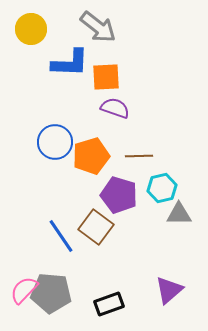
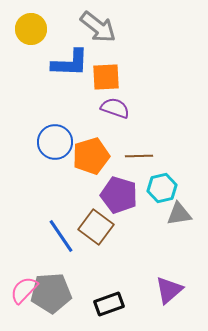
gray triangle: rotated 8 degrees counterclockwise
gray pentagon: rotated 9 degrees counterclockwise
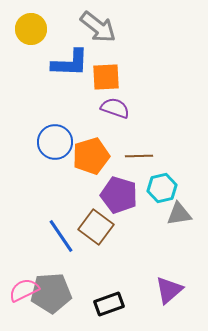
pink semicircle: rotated 20 degrees clockwise
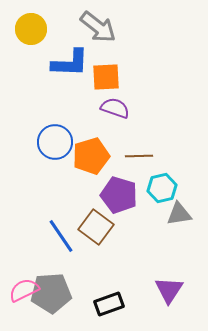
purple triangle: rotated 16 degrees counterclockwise
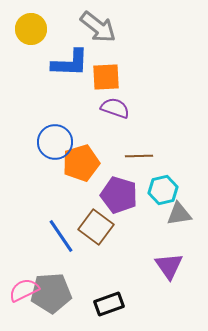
orange pentagon: moved 10 px left, 7 px down
cyan hexagon: moved 1 px right, 2 px down
purple triangle: moved 24 px up; rotated 8 degrees counterclockwise
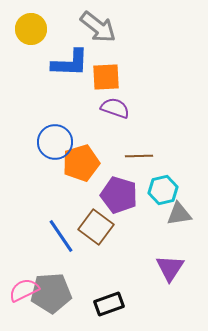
purple triangle: moved 1 px right, 2 px down; rotated 8 degrees clockwise
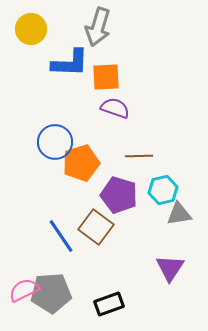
gray arrow: rotated 69 degrees clockwise
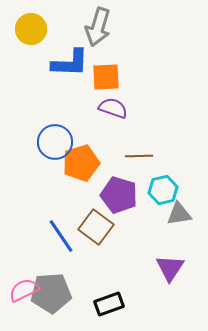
purple semicircle: moved 2 px left
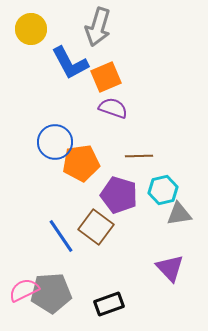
blue L-shape: rotated 60 degrees clockwise
orange square: rotated 20 degrees counterclockwise
orange pentagon: rotated 9 degrees clockwise
purple triangle: rotated 16 degrees counterclockwise
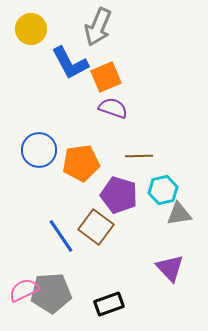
gray arrow: rotated 6 degrees clockwise
blue circle: moved 16 px left, 8 px down
